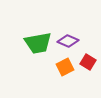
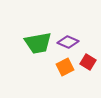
purple diamond: moved 1 px down
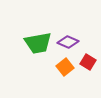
orange square: rotated 12 degrees counterclockwise
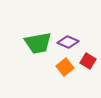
red square: moved 1 px up
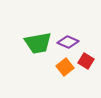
red square: moved 2 px left
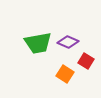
orange square: moved 7 px down; rotated 18 degrees counterclockwise
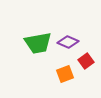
red square: rotated 21 degrees clockwise
orange square: rotated 36 degrees clockwise
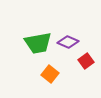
orange square: moved 15 px left; rotated 30 degrees counterclockwise
